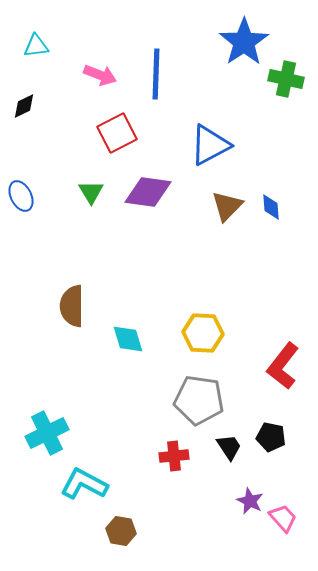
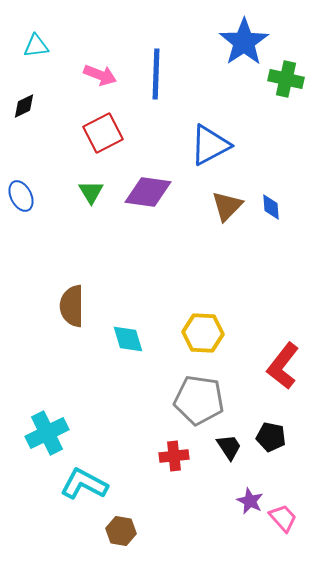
red square: moved 14 px left
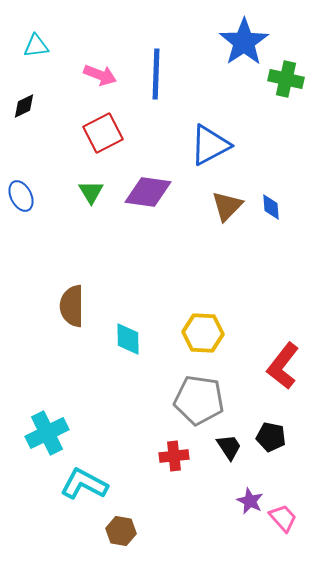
cyan diamond: rotated 16 degrees clockwise
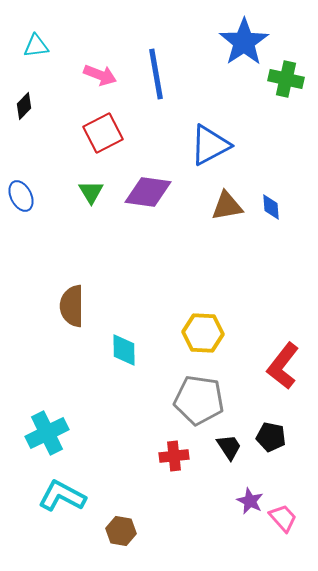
blue line: rotated 12 degrees counterclockwise
black diamond: rotated 20 degrees counterclockwise
brown triangle: rotated 36 degrees clockwise
cyan diamond: moved 4 px left, 11 px down
cyan L-shape: moved 22 px left, 12 px down
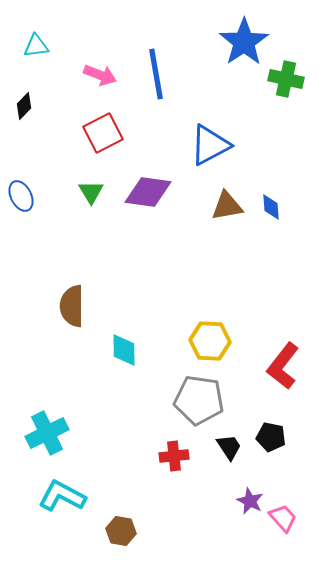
yellow hexagon: moved 7 px right, 8 px down
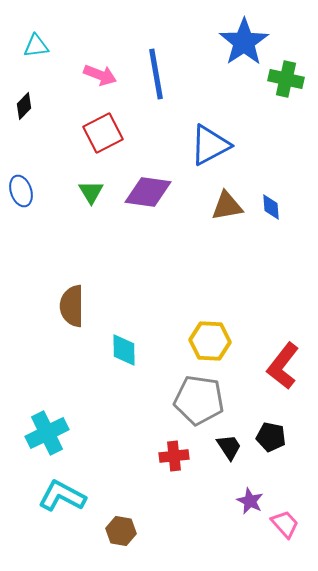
blue ellipse: moved 5 px up; rotated 8 degrees clockwise
pink trapezoid: moved 2 px right, 6 px down
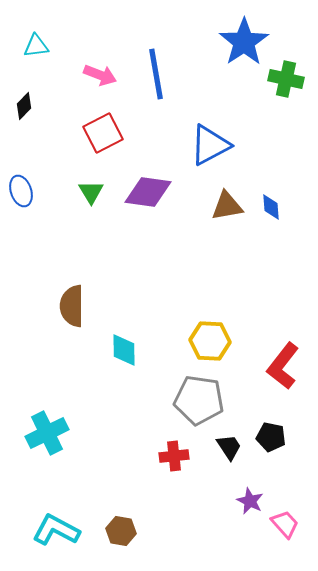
cyan L-shape: moved 6 px left, 34 px down
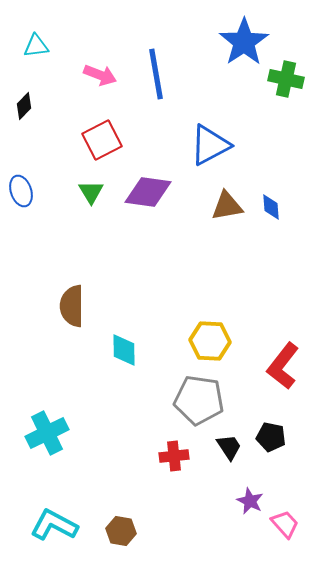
red square: moved 1 px left, 7 px down
cyan L-shape: moved 2 px left, 5 px up
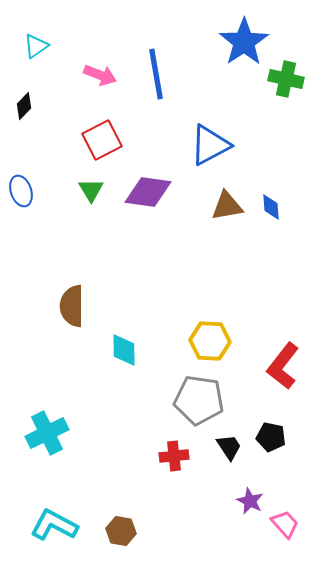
cyan triangle: rotated 28 degrees counterclockwise
green triangle: moved 2 px up
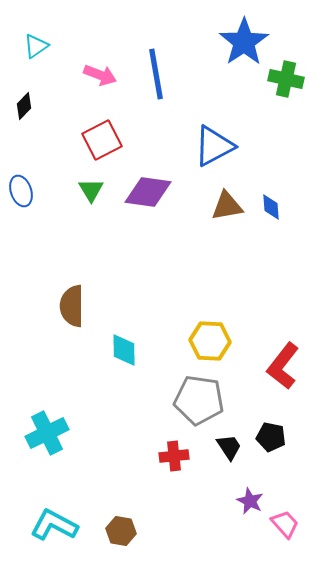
blue triangle: moved 4 px right, 1 px down
